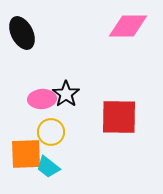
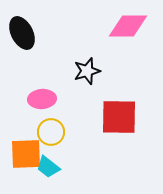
black star: moved 21 px right, 23 px up; rotated 20 degrees clockwise
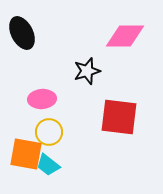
pink diamond: moved 3 px left, 10 px down
red square: rotated 6 degrees clockwise
yellow circle: moved 2 px left
orange square: rotated 12 degrees clockwise
cyan trapezoid: moved 2 px up
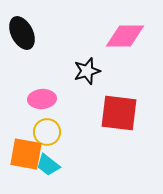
red square: moved 4 px up
yellow circle: moved 2 px left
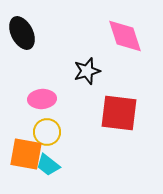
pink diamond: rotated 72 degrees clockwise
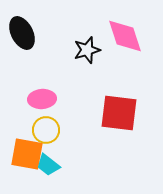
black star: moved 21 px up
yellow circle: moved 1 px left, 2 px up
orange square: moved 1 px right
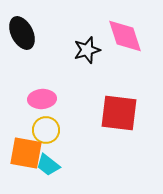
orange square: moved 1 px left, 1 px up
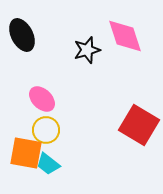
black ellipse: moved 2 px down
pink ellipse: rotated 48 degrees clockwise
red square: moved 20 px right, 12 px down; rotated 24 degrees clockwise
cyan trapezoid: moved 1 px up
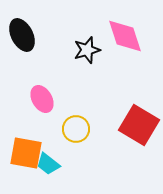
pink ellipse: rotated 16 degrees clockwise
yellow circle: moved 30 px right, 1 px up
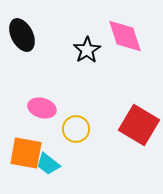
black star: rotated 16 degrees counterclockwise
pink ellipse: moved 9 px down; rotated 44 degrees counterclockwise
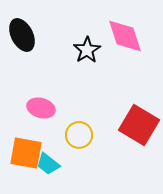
pink ellipse: moved 1 px left
yellow circle: moved 3 px right, 6 px down
